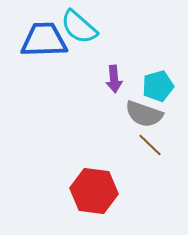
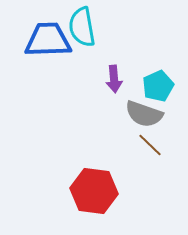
cyan semicircle: moved 3 px right; rotated 39 degrees clockwise
blue trapezoid: moved 4 px right
cyan pentagon: rotated 8 degrees counterclockwise
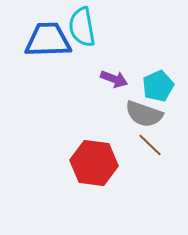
purple arrow: rotated 64 degrees counterclockwise
red hexagon: moved 28 px up
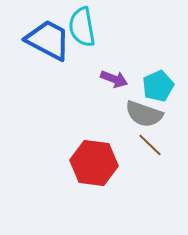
blue trapezoid: rotated 30 degrees clockwise
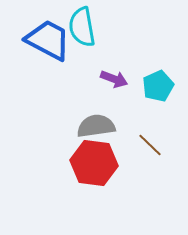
gray semicircle: moved 48 px left, 12 px down; rotated 153 degrees clockwise
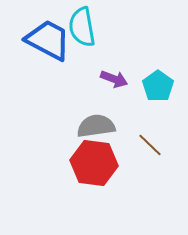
cyan pentagon: rotated 12 degrees counterclockwise
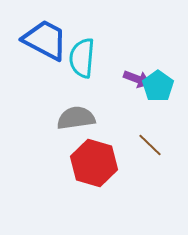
cyan semicircle: moved 31 px down; rotated 15 degrees clockwise
blue trapezoid: moved 3 px left
purple arrow: moved 23 px right
gray semicircle: moved 20 px left, 8 px up
red hexagon: rotated 9 degrees clockwise
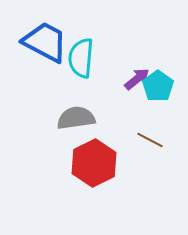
blue trapezoid: moved 2 px down
cyan semicircle: moved 1 px left
purple arrow: rotated 60 degrees counterclockwise
brown line: moved 5 px up; rotated 16 degrees counterclockwise
red hexagon: rotated 18 degrees clockwise
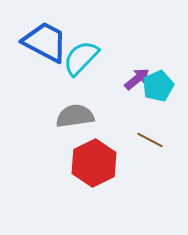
cyan semicircle: rotated 39 degrees clockwise
cyan pentagon: rotated 12 degrees clockwise
gray semicircle: moved 1 px left, 2 px up
